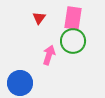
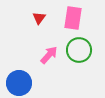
green circle: moved 6 px right, 9 px down
pink arrow: rotated 24 degrees clockwise
blue circle: moved 1 px left
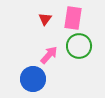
red triangle: moved 6 px right, 1 px down
green circle: moved 4 px up
blue circle: moved 14 px right, 4 px up
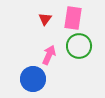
pink arrow: rotated 18 degrees counterclockwise
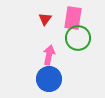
green circle: moved 1 px left, 8 px up
pink arrow: rotated 12 degrees counterclockwise
blue circle: moved 16 px right
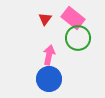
pink rectangle: rotated 60 degrees counterclockwise
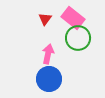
pink arrow: moved 1 px left, 1 px up
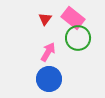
pink arrow: moved 2 px up; rotated 18 degrees clockwise
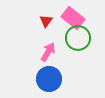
red triangle: moved 1 px right, 2 px down
